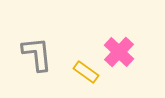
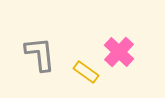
gray L-shape: moved 3 px right
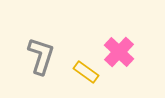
gray L-shape: moved 1 px right, 2 px down; rotated 24 degrees clockwise
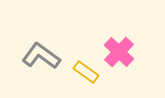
gray L-shape: rotated 72 degrees counterclockwise
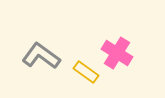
pink cross: moved 2 px left, 1 px down; rotated 12 degrees counterclockwise
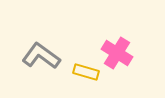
yellow rectangle: rotated 20 degrees counterclockwise
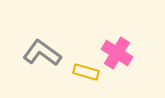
gray L-shape: moved 1 px right, 3 px up
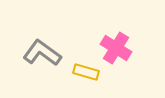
pink cross: moved 1 px left, 5 px up
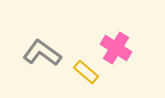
yellow rectangle: rotated 25 degrees clockwise
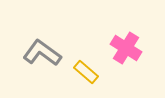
pink cross: moved 10 px right
